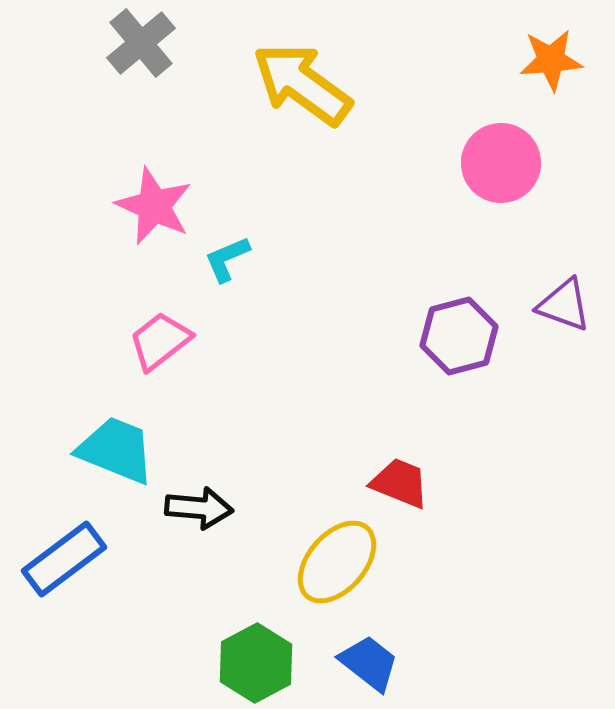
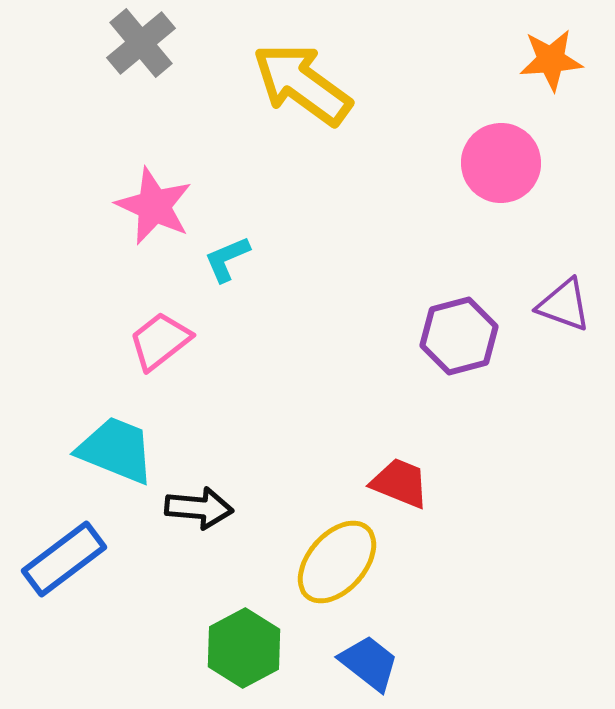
green hexagon: moved 12 px left, 15 px up
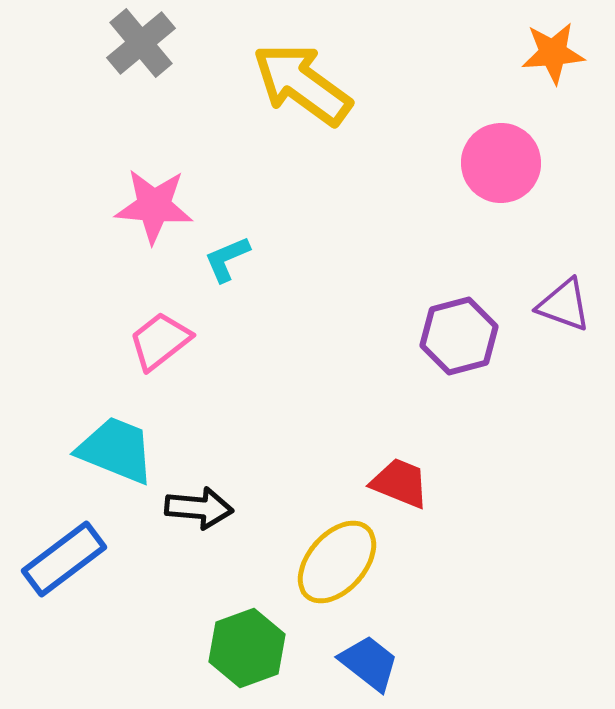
orange star: moved 2 px right, 7 px up
pink star: rotated 20 degrees counterclockwise
green hexagon: moved 3 px right; rotated 8 degrees clockwise
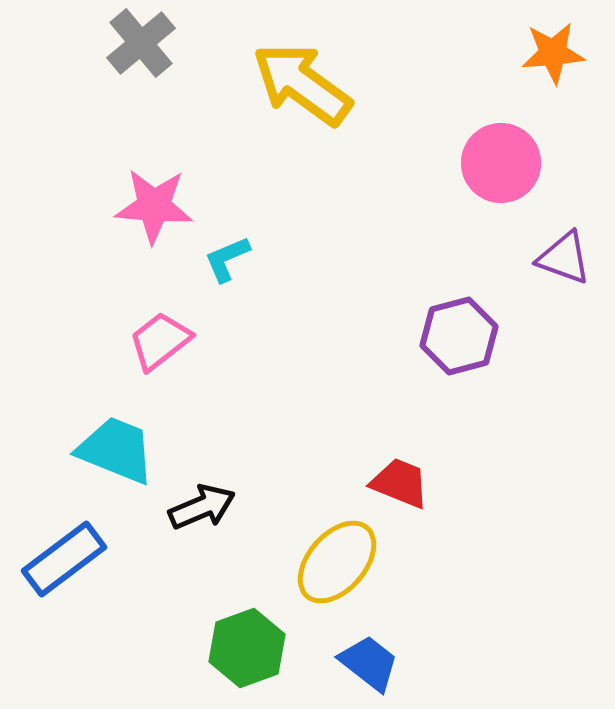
purple triangle: moved 47 px up
black arrow: moved 3 px right, 1 px up; rotated 28 degrees counterclockwise
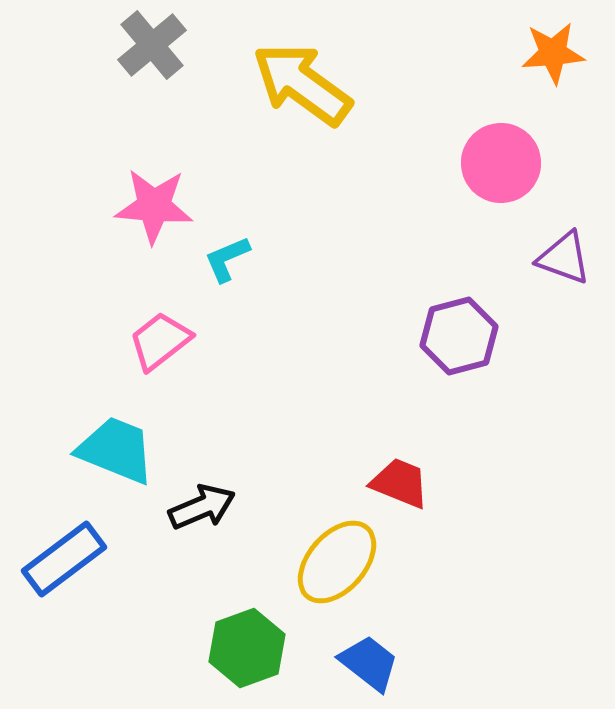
gray cross: moved 11 px right, 2 px down
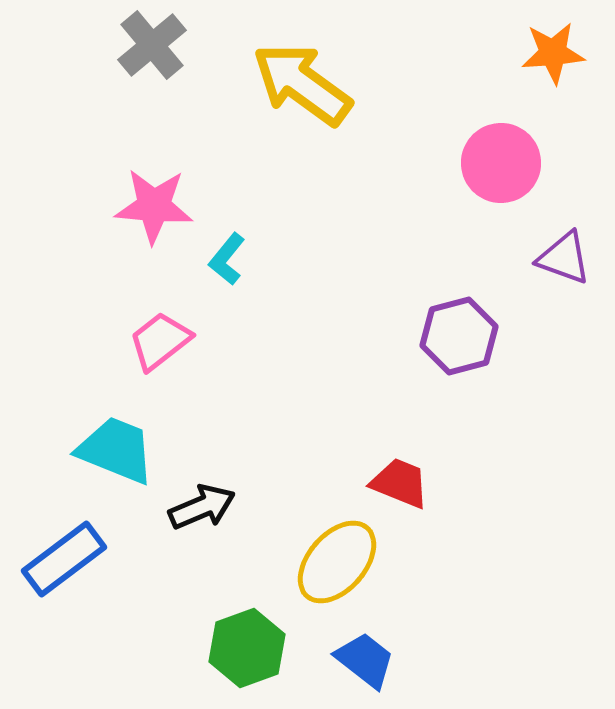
cyan L-shape: rotated 28 degrees counterclockwise
blue trapezoid: moved 4 px left, 3 px up
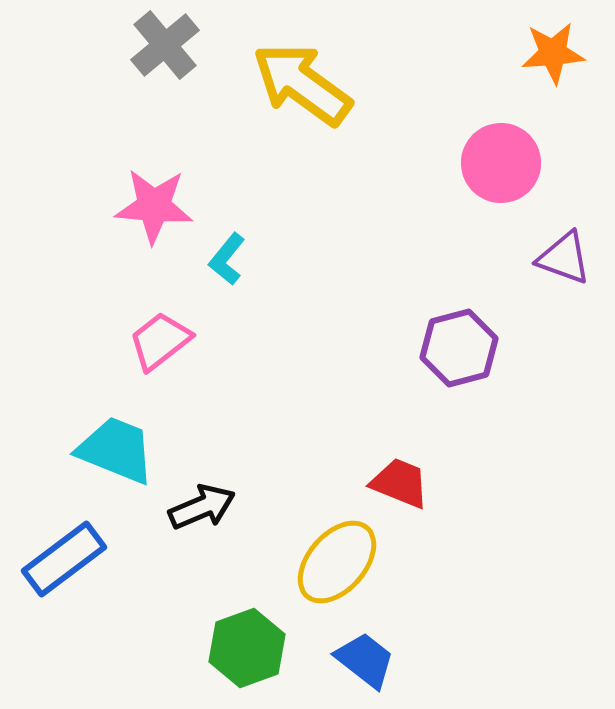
gray cross: moved 13 px right
purple hexagon: moved 12 px down
